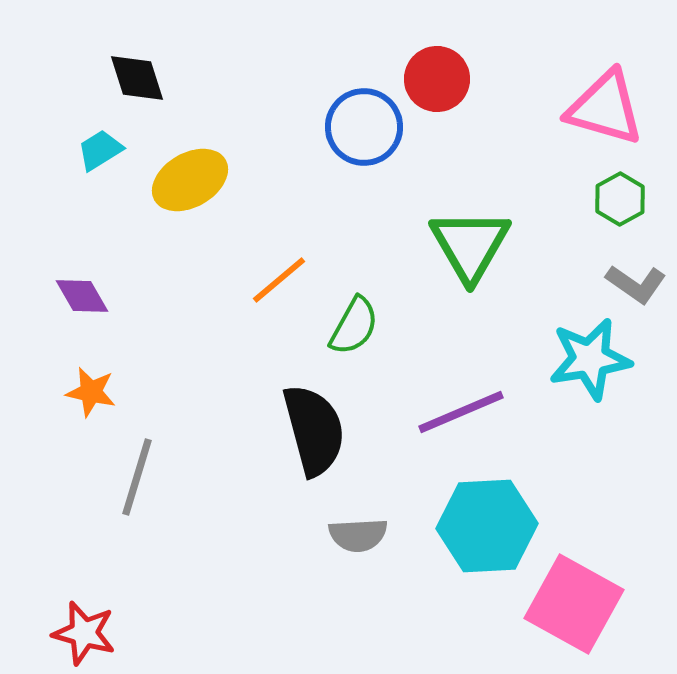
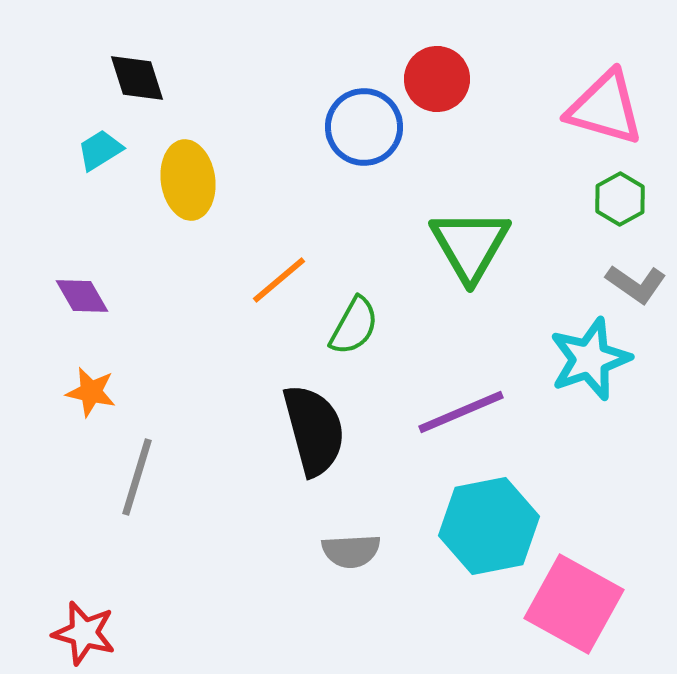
yellow ellipse: moved 2 px left; rotated 68 degrees counterclockwise
cyan star: rotated 10 degrees counterclockwise
cyan hexagon: moved 2 px right; rotated 8 degrees counterclockwise
gray semicircle: moved 7 px left, 16 px down
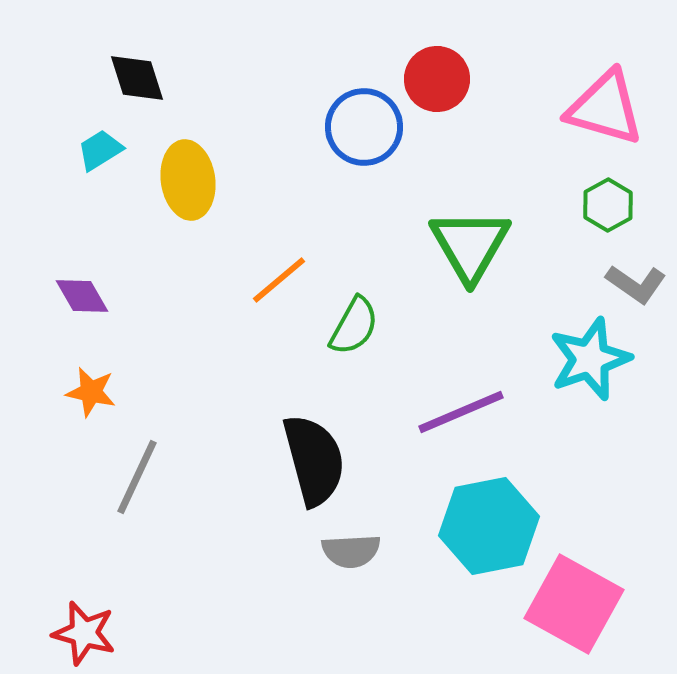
green hexagon: moved 12 px left, 6 px down
black semicircle: moved 30 px down
gray line: rotated 8 degrees clockwise
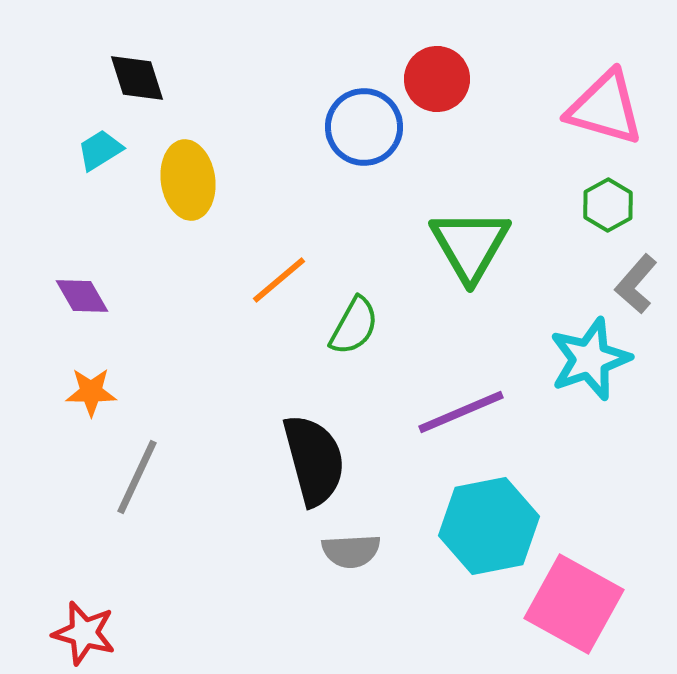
gray L-shape: rotated 96 degrees clockwise
orange star: rotated 12 degrees counterclockwise
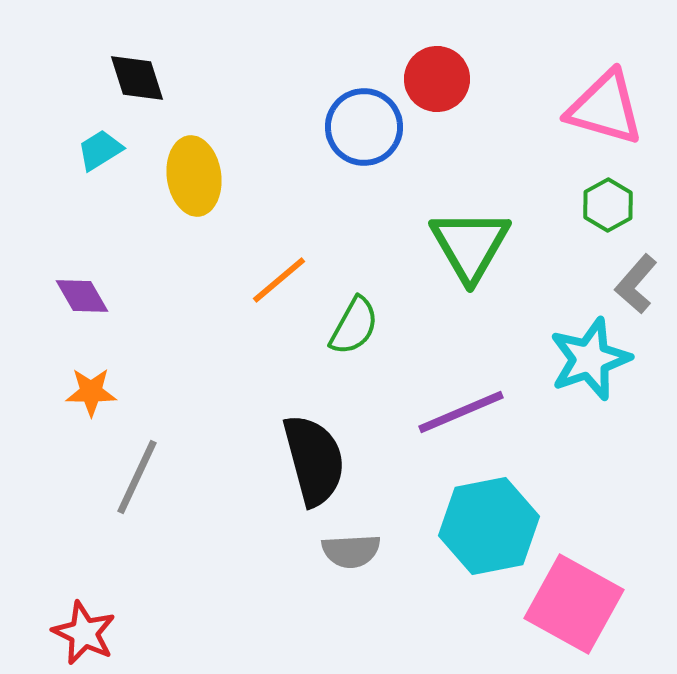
yellow ellipse: moved 6 px right, 4 px up
red star: rotated 10 degrees clockwise
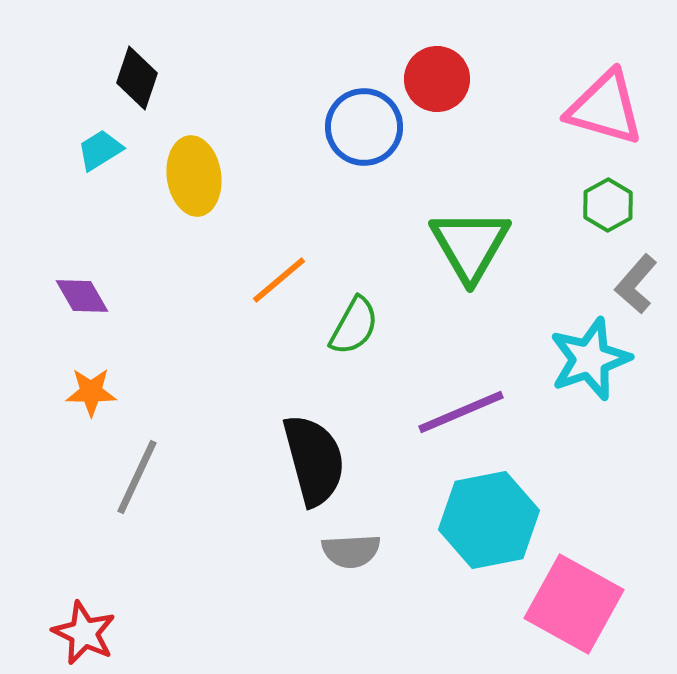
black diamond: rotated 36 degrees clockwise
cyan hexagon: moved 6 px up
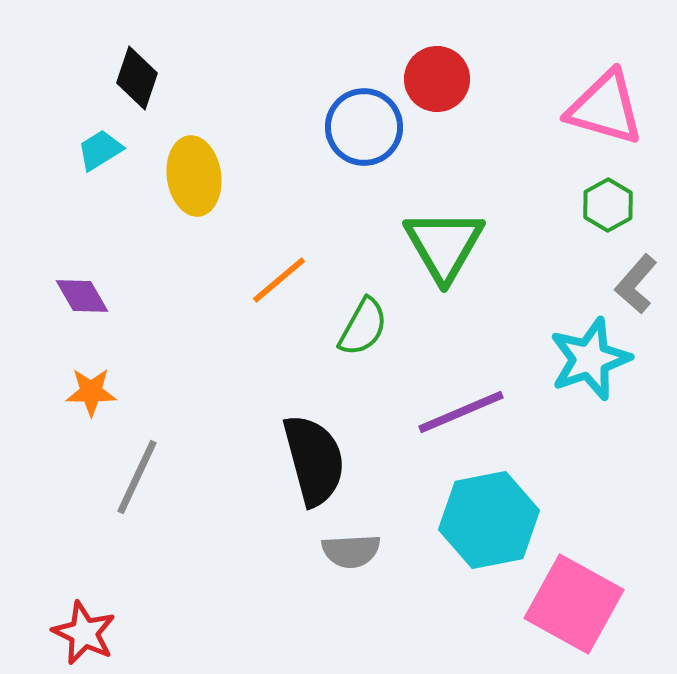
green triangle: moved 26 px left
green semicircle: moved 9 px right, 1 px down
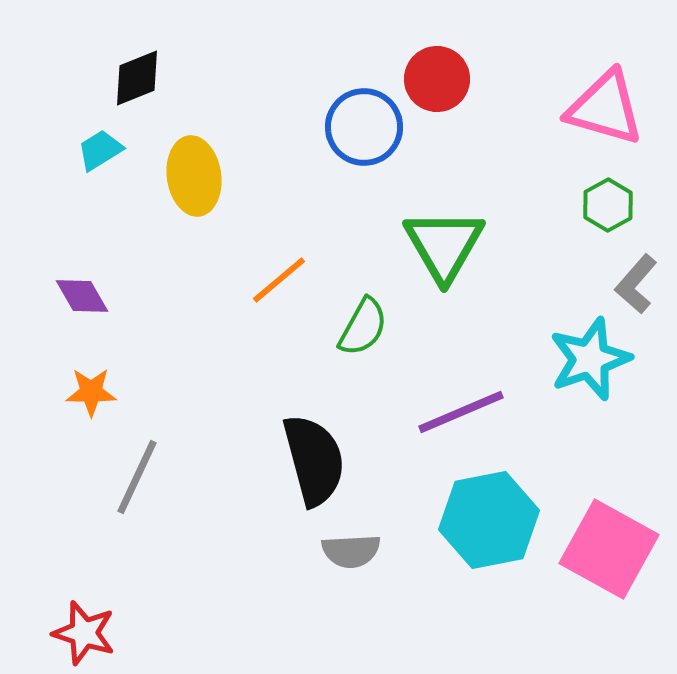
black diamond: rotated 50 degrees clockwise
pink square: moved 35 px right, 55 px up
red star: rotated 8 degrees counterclockwise
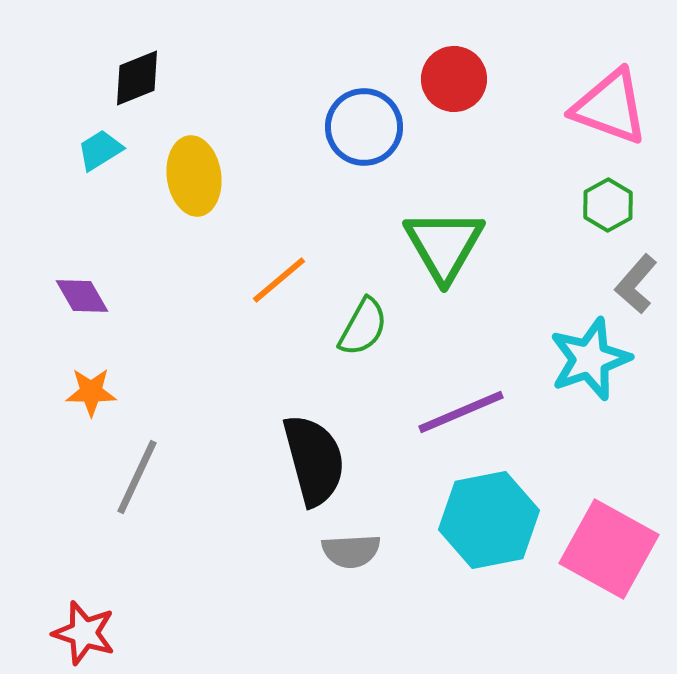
red circle: moved 17 px right
pink triangle: moved 5 px right, 1 px up; rotated 4 degrees clockwise
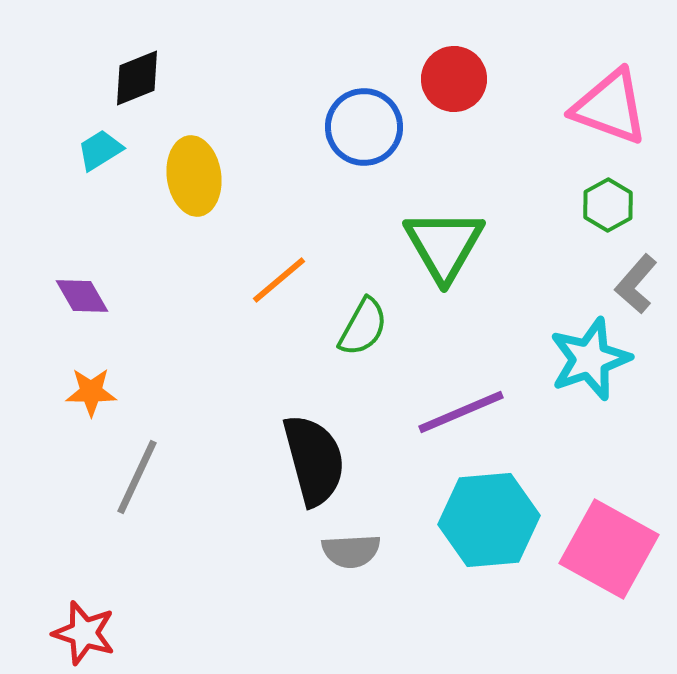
cyan hexagon: rotated 6 degrees clockwise
